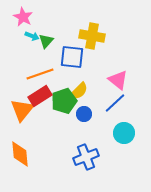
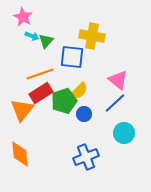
red rectangle: moved 1 px right, 3 px up
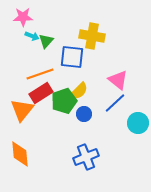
pink star: rotated 30 degrees counterclockwise
cyan circle: moved 14 px right, 10 px up
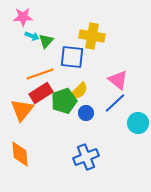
blue circle: moved 2 px right, 1 px up
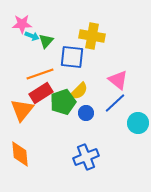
pink star: moved 1 px left, 7 px down
green pentagon: moved 1 px left, 1 px down
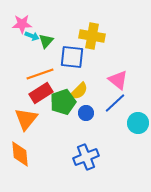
orange triangle: moved 4 px right, 9 px down
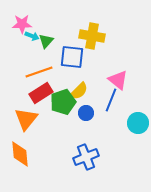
orange line: moved 1 px left, 2 px up
blue line: moved 4 px left, 3 px up; rotated 25 degrees counterclockwise
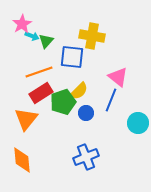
pink star: rotated 30 degrees counterclockwise
pink triangle: moved 3 px up
orange diamond: moved 2 px right, 6 px down
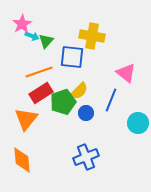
pink triangle: moved 8 px right, 4 px up
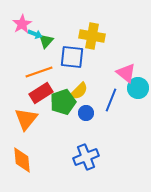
cyan arrow: moved 3 px right, 2 px up
cyan circle: moved 35 px up
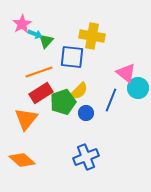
orange diamond: rotated 44 degrees counterclockwise
